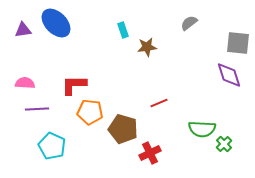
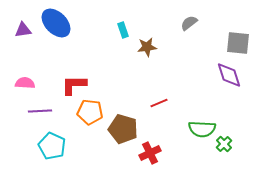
purple line: moved 3 px right, 2 px down
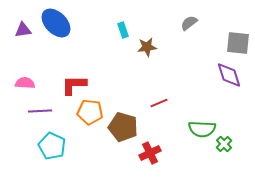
brown pentagon: moved 2 px up
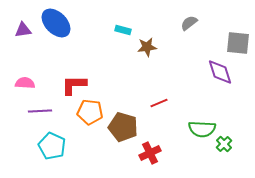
cyan rectangle: rotated 56 degrees counterclockwise
purple diamond: moved 9 px left, 3 px up
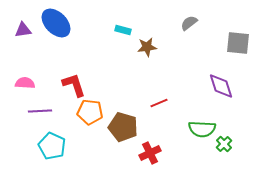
purple diamond: moved 1 px right, 14 px down
red L-shape: rotated 72 degrees clockwise
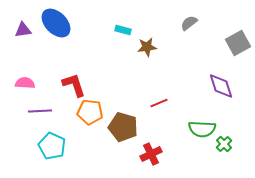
gray square: rotated 35 degrees counterclockwise
red cross: moved 1 px right, 1 px down
